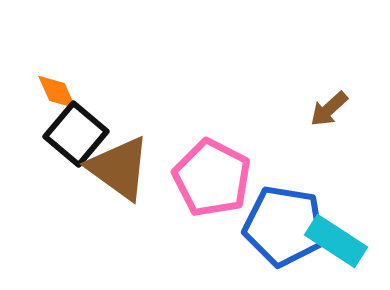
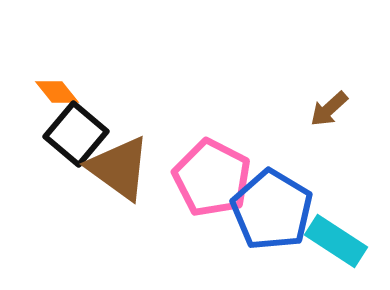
orange diamond: rotated 15 degrees counterclockwise
blue pentagon: moved 12 px left, 16 px up; rotated 22 degrees clockwise
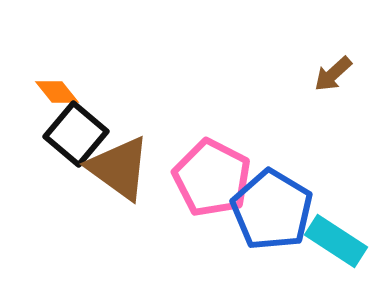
brown arrow: moved 4 px right, 35 px up
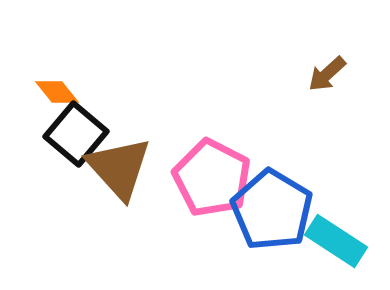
brown arrow: moved 6 px left
brown triangle: rotated 12 degrees clockwise
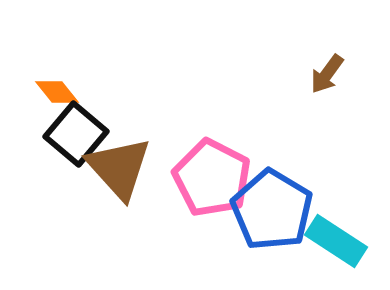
brown arrow: rotated 12 degrees counterclockwise
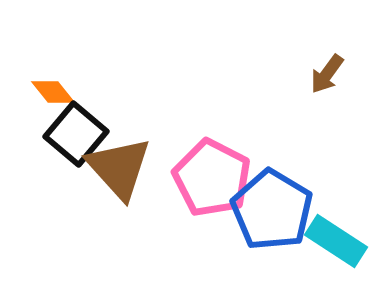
orange diamond: moved 4 px left
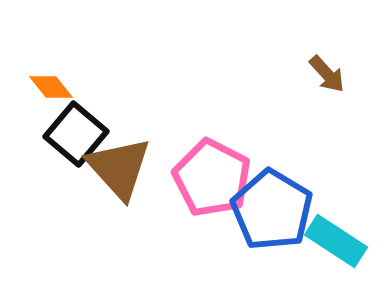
brown arrow: rotated 78 degrees counterclockwise
orange diamond: moved 2 px left, 5 px up
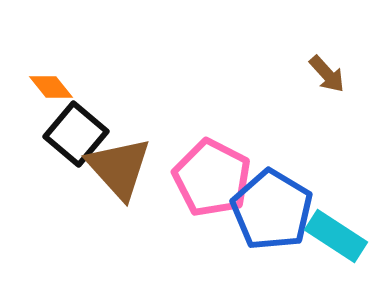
cyan rectangle: moved 5 px up
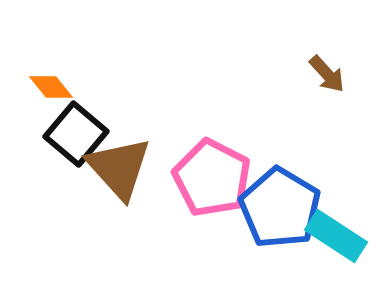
blue pentagon: moved 8 px right, 2 px up
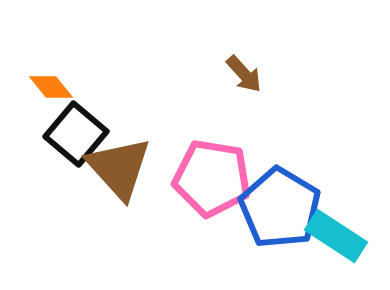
brown arrow: moved 83 px left
pink pentagon: rotated 18 degrees counterclockwise
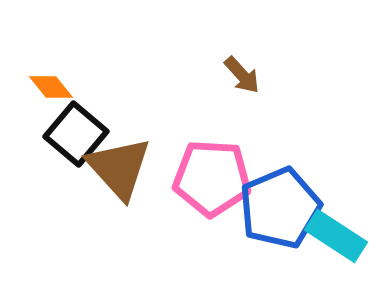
brown arrow: moved 2 px left, 1 px down
pink pentagon: rotated 6 degrees counterclockwise
blue pentagon: rotated 18 degrees clockwise
